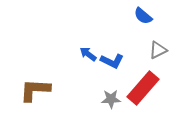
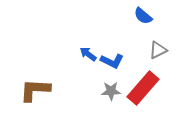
gray star: moved 8 px up
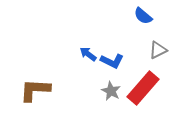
gray star: rotated 30 degrees clockwise
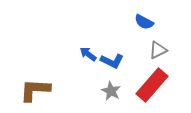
blue semicircle: moved 1 px right, 6 px down; rotated 12 degrees counterclockwise
red rectangle: moved 9 px right, 3 px up
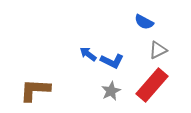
gray star: rotated 18 degrees clockwise
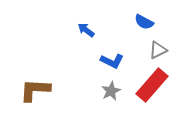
blue arrow: moved 2 px left, 24 px up
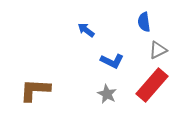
blue semicircle: rotated 54 degrees clockwise
gray star: moved 4 px left, 3 px down; rotated 18 degrees counterclockwise
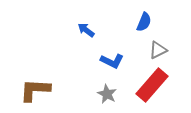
blue semicircle: rotated 150 degrees counterclockwise
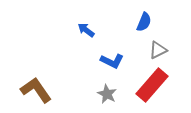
brown L-shape: moved 1 px right; rotated 52 degrees clockwise
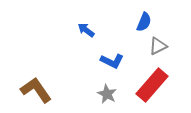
gray triangle: moved 4 px up
